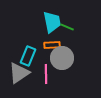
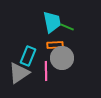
orange rectangle: moved 3 px right
pink line: moved 3 px up
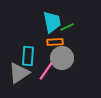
green line: rotated 48 degrees counterclockwise
orange rectangle: moved 3 px up
cyan rectangle: rotated 18 degrees counterclockwise
pink line: rotated 36 degrees clockwise
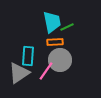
gray circle: moved 2 px left, 2 px down
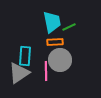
green line: moved 2 px right
cyan rectangle: moved 3 px left
pink line: rotated 36 degrees counterclockwise
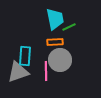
cyan trapezoid: moved 3 px right, 3 px up
gray triangle: moved 1 px left, 1 px up; rotated 15 degrees clockwise
